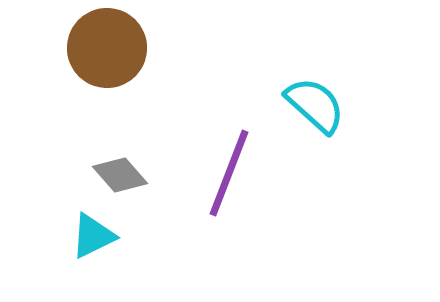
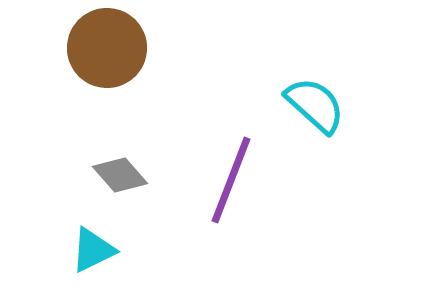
purple line: moved 2 px right, 7 px down
cyan triangle: moved 14 px down
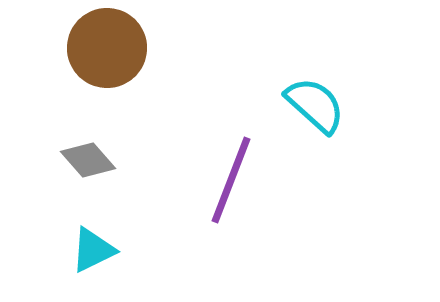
gray diamond: moved 32 px left, 15 px up
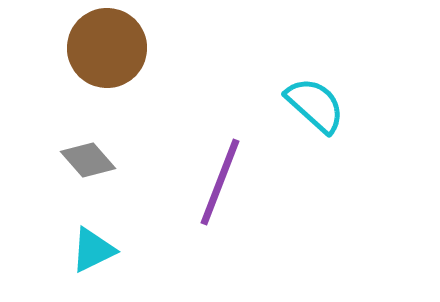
purple line: moved 11 px left, 2 px down
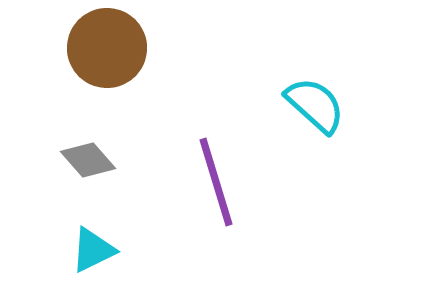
purple line: moved 4 px left; rotated 38 degrees counterclockwise
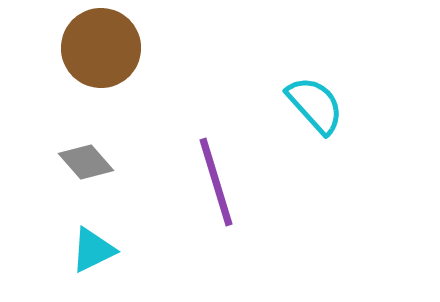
brown circle: moved 6 px left
cyan semicircle: rotated 6 degrees clockwise
gray diamond: moved 2 px left, 2 px down
